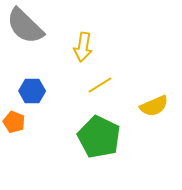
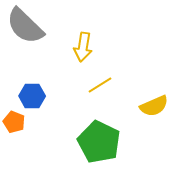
blue hexagon: moved 5 px down
green pentagon: moved 5 px down
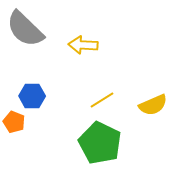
gray semicircle: moved 3 px down
yellow arrow: moved 2 px up; rotated 84 degrees clockwise
yellow line: moved 2 px right, 15 px down
yellow semicircle: moved 1 px left, 1 px up
green pentagon: moved 1 px right, 1 px down
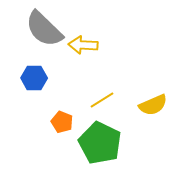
gray semicircle: moved 19 px right
blue hexagon: moved 2 px right, 18 px up
orange pentagon: moved 48 px right
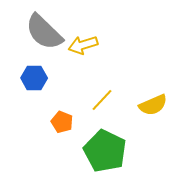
gray semicircle: moved 3 px down
yellow arrow: rotated 20 degrees counterclockwise
yellow line: rotated 15 degrees counterclockwise
green pentagon: moved 5 px right, 8 px down
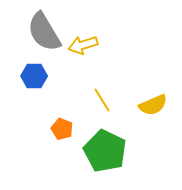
gray semicircle: rotated 15 degrees clockwise
blue hexagon: moved 2 px up
yellow line: rotated 75 degrees counterclockwise
orange pentagon: moved 7 px down
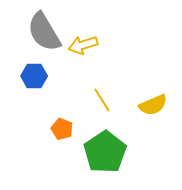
green pentagon: moved 1 px down; rotated 12 degrees clockwise
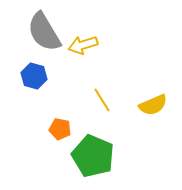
blue hexagon: rotated 15 degrees clockwise
orange pentagon: moved 2 px left; rotated 10 degrees counterclockwise
green pentagon: moved 12 px left, 4 px down; rotated 15 degrees counterclockwise
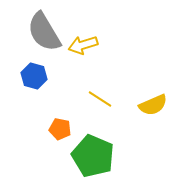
yellow line: moved 2 px left, 1 px up; rotated 25 degrees counterclockwise
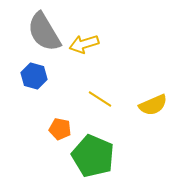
yellow arrow: moved 1 px right, 1 px up
